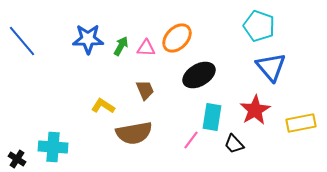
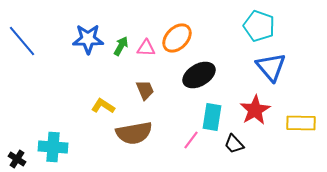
yellow rectangle: rotated 12 degrees clockwise
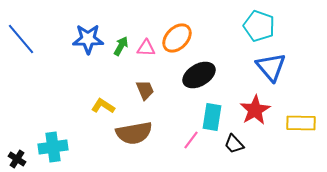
blue line: moved 1 px left, 2 px up
cyan cross: rotated 12 degrees counterclockwise
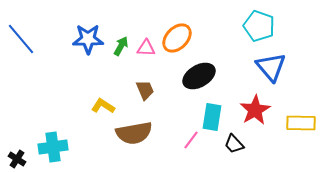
black ellipse: moved 1 px down
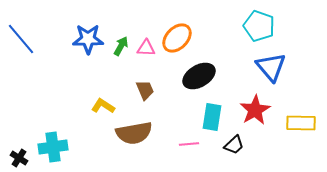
pink line: moved 2 px left, 4 px down; rotated 48 degrees clockwise
black trapezoid: moved 1 px down; rotated 90 degrees counterclockwise
black cross: moved 2 px right, 1 px up
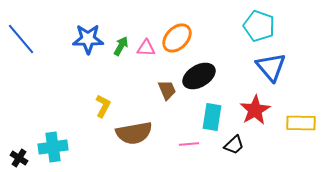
brown trapezoid: moved 22 px right
yellow L-shape: rotated 85 degrees clockwise
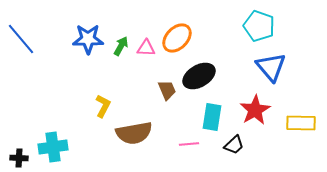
black cross: rotated 30 degrees counterclockwise
